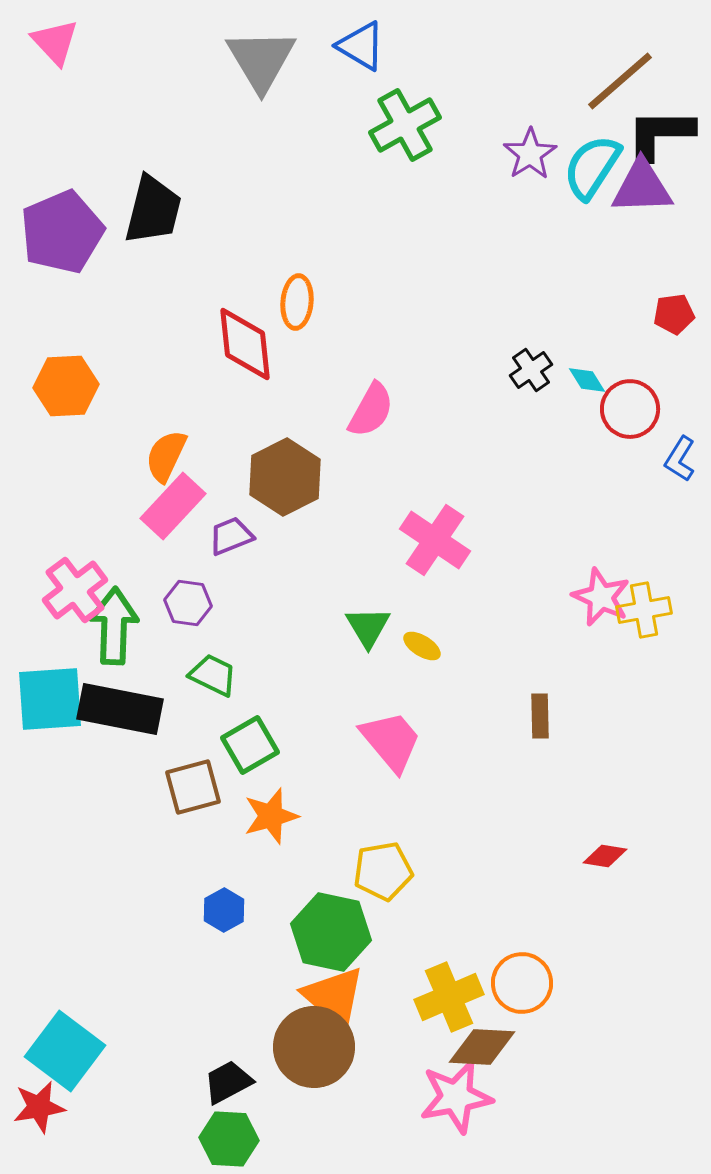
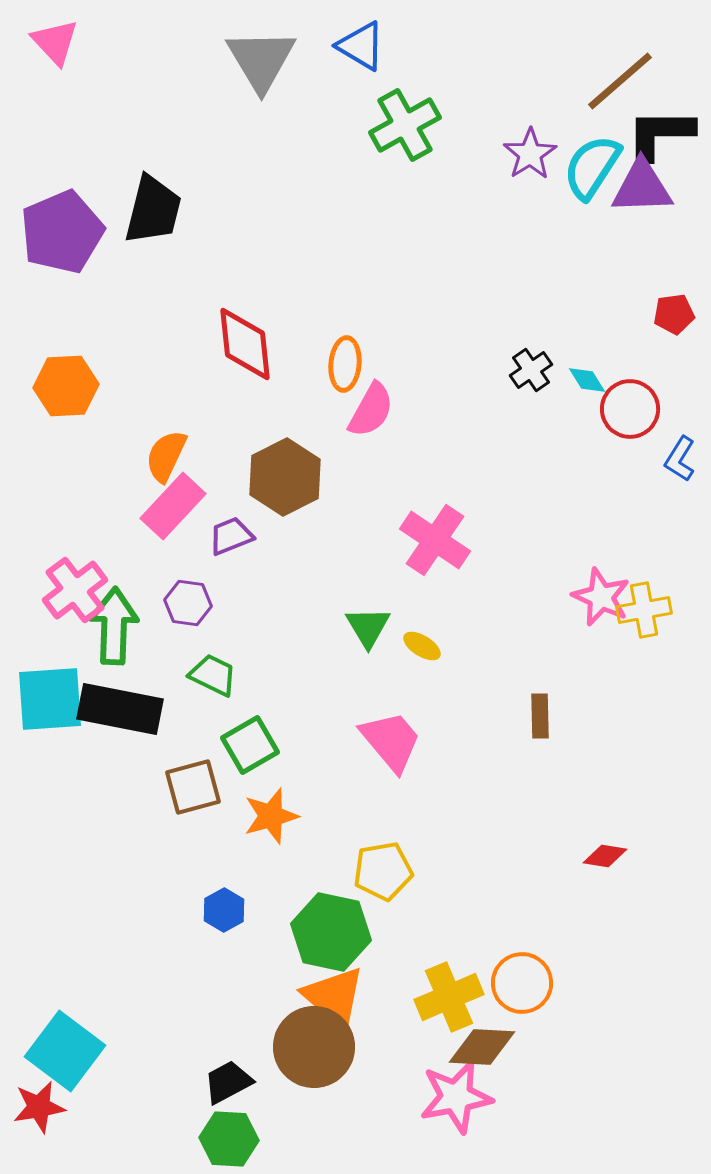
orange ellipse at (297, 302): moved 48 px right, 62 px down
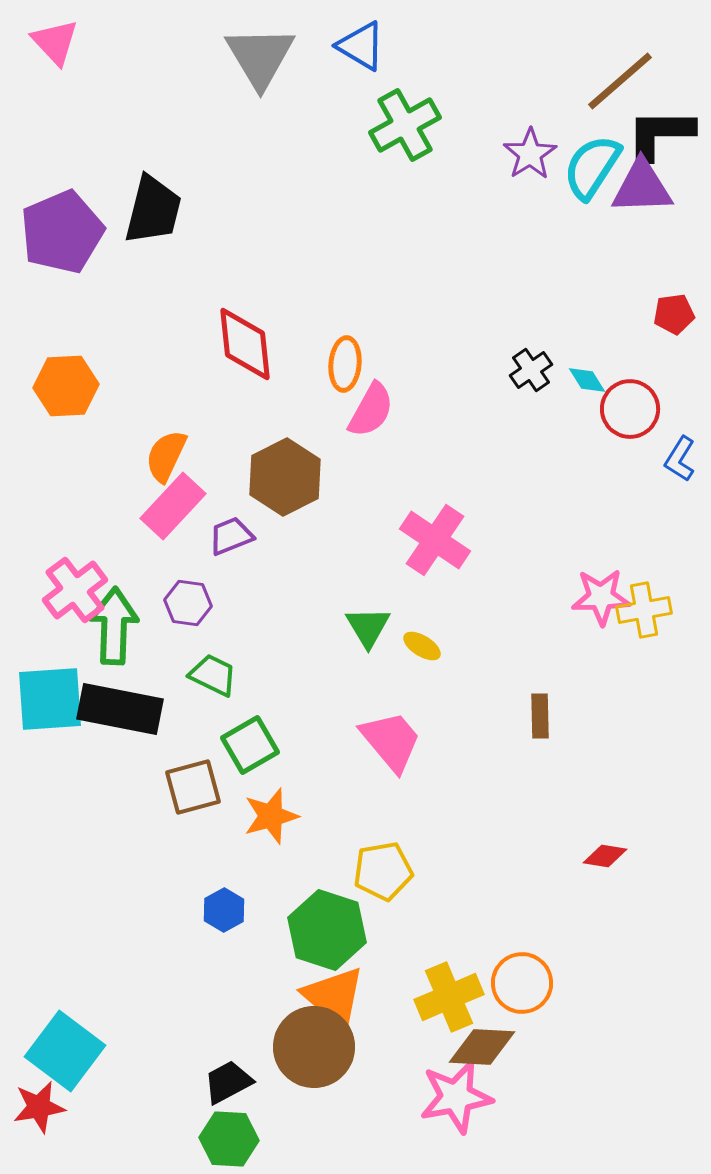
gray triangle at (261, 60): moved 1 px left, 3 px up
pink star at (601, 597): rotated 26 degrees counterclockwise
green hexagon at (331, 932): moved 4 px left, 2 px up; rotated 6 degrees clockwise
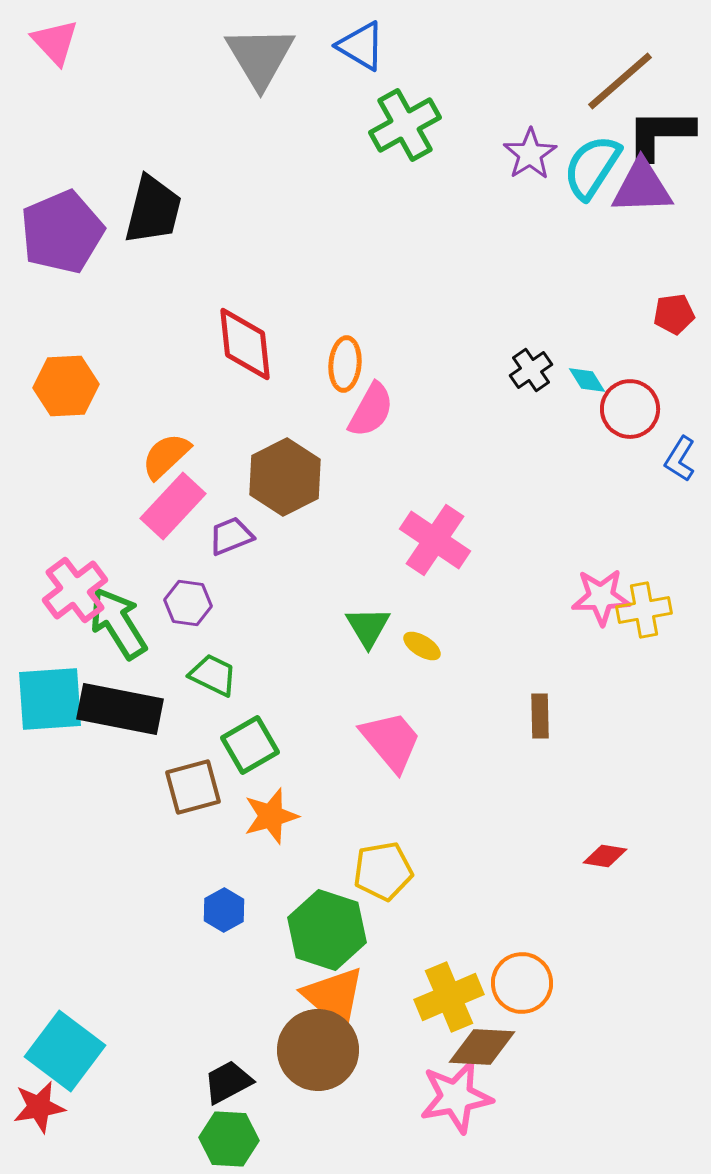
orange semicircle at (166, 456): rotated 22 degrees clockwise
green arrow at (114, 626): moved 4 px right, 3 px up; rotated 34 degrees counterclockwise
brown circle at (314, 1047): moved 4 px right, 3 px down
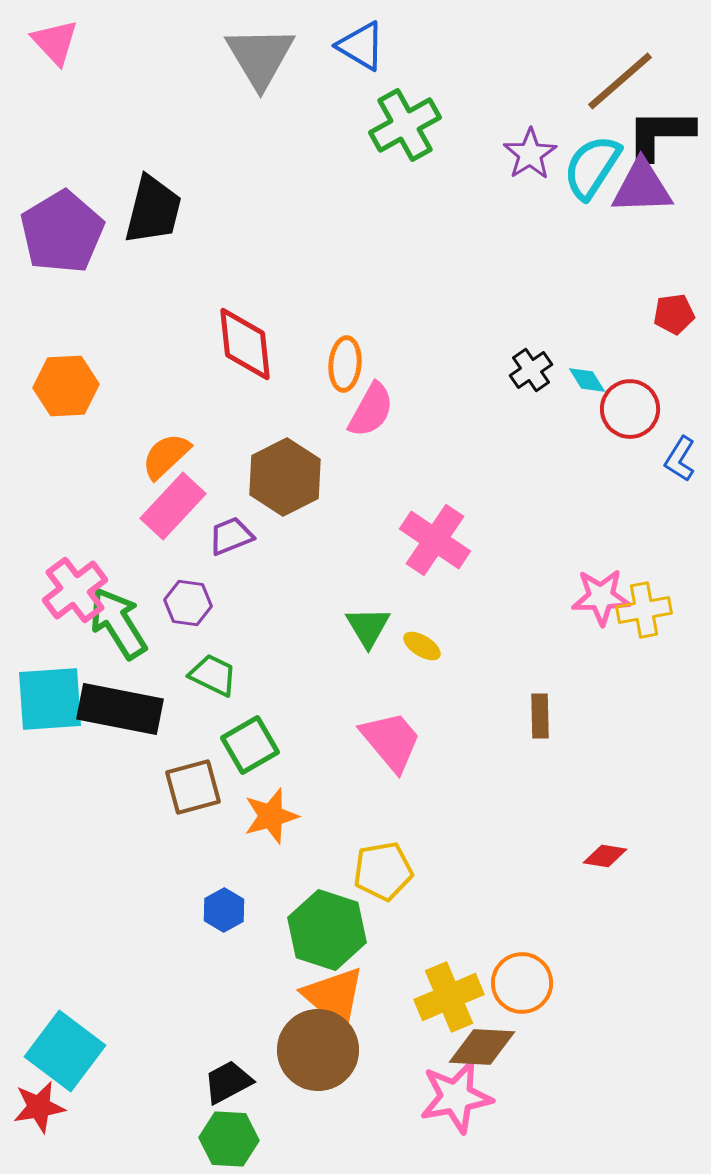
purple pentagon at (62, 232): rotated 8 degrees counterclockwise
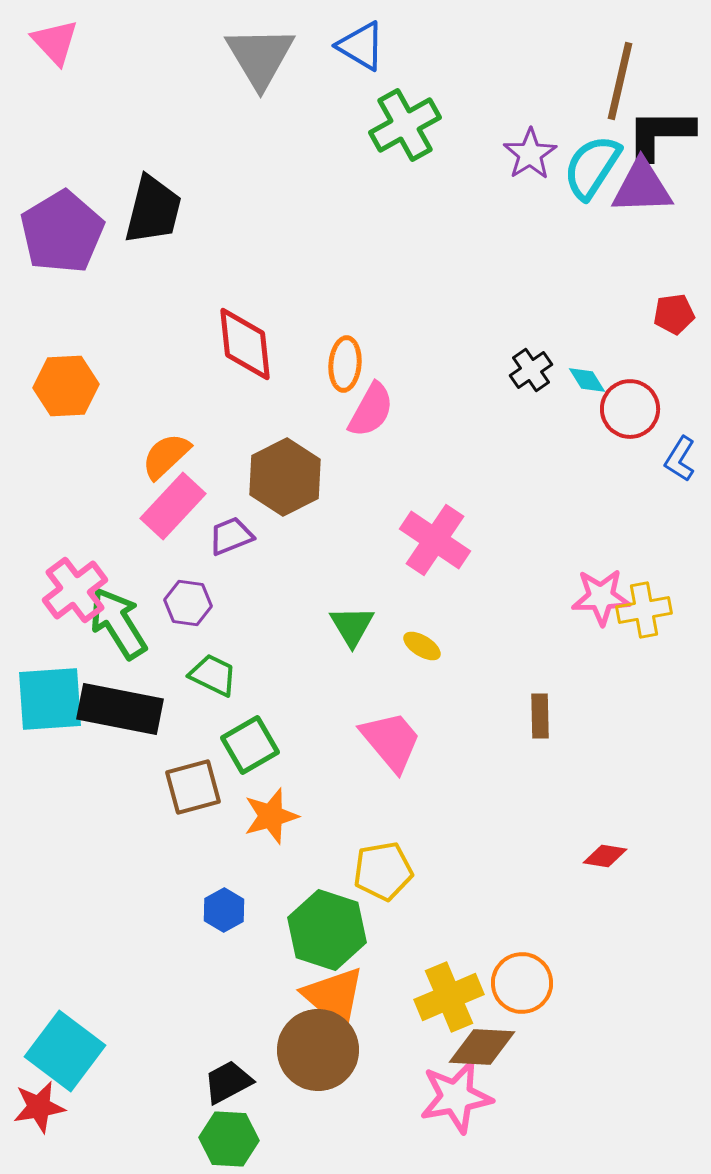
brown line at (620, 81): rotated 36 degrees counterclockwise
green triangle at (368, 627): moved 16 px left, 1 px up
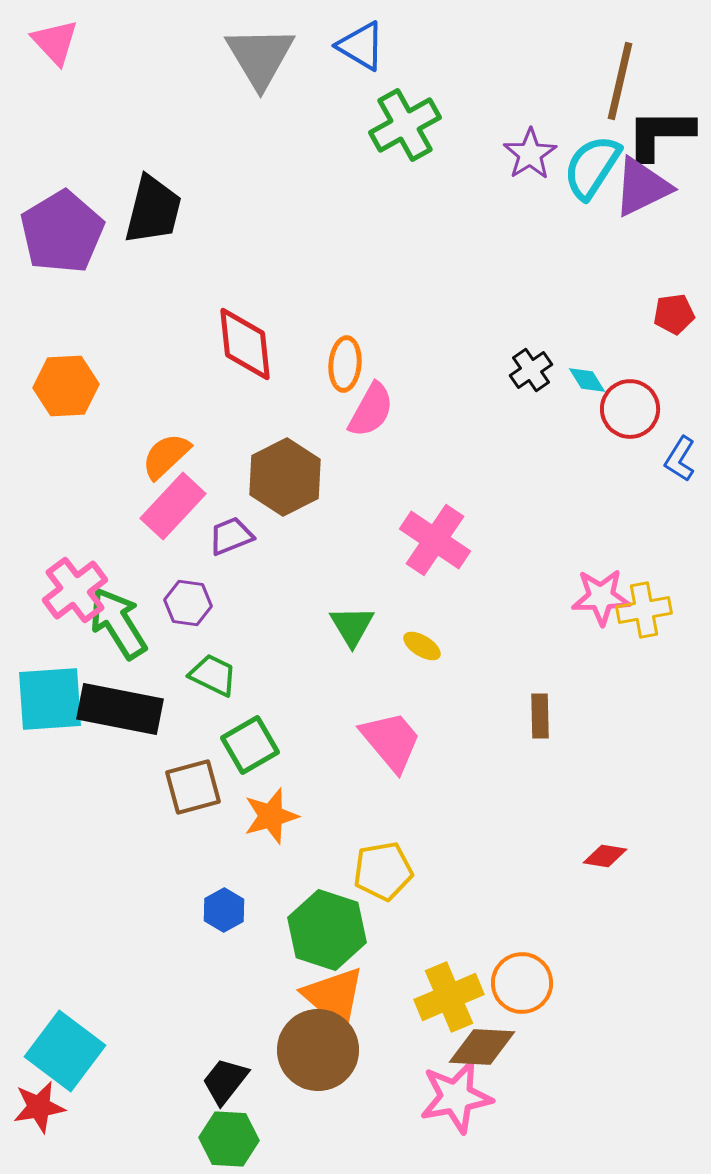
purple triangle at (642, 187): rotated 24 degrees counterclockwise
black trapezoid at (228, 1082): moved 3 px left, 1 px up; rotated 24 degrees counterclockwise
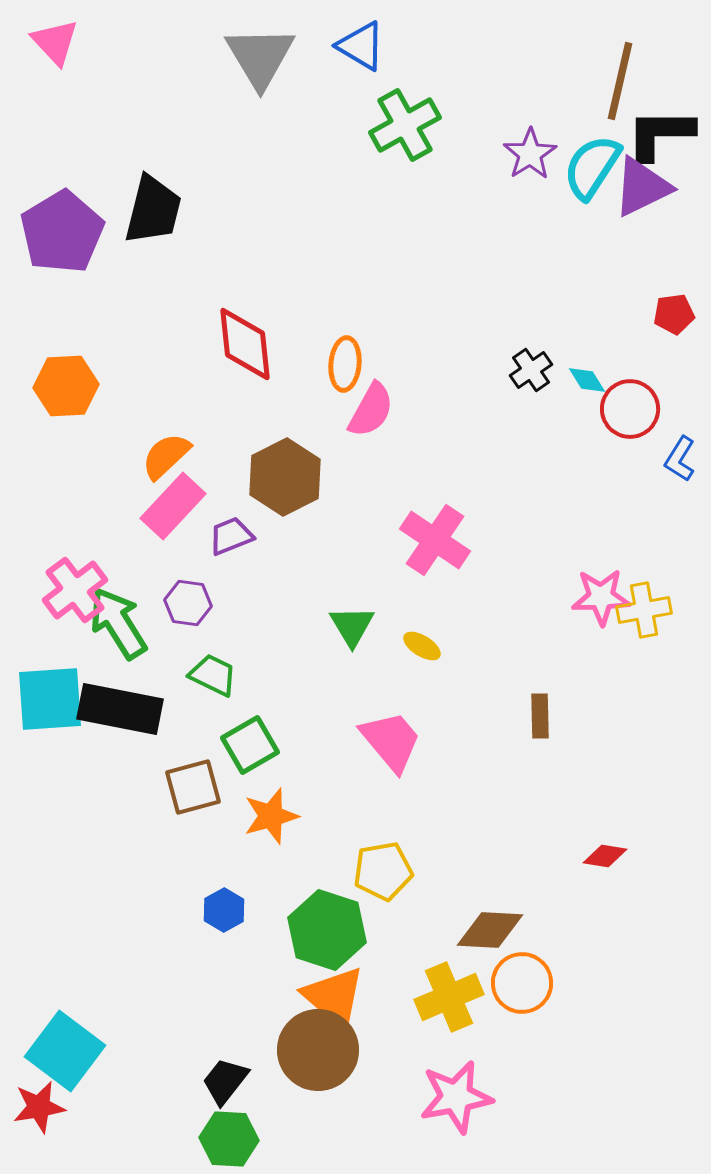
brown diamond at (482, 1047): moved 8 px right, 117 px up
